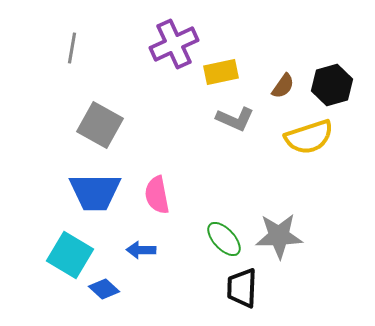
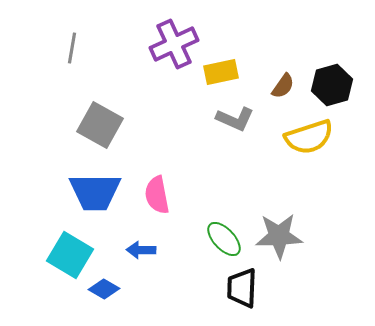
blue diamond: rotated 12 degrees counterclockwise
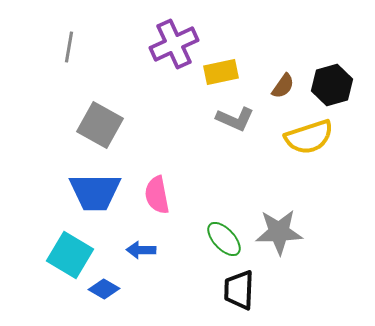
gray line: moved 3 px left, 1 px up
gray star: moved 4 px up
black trapezoid: moved 3 px left, 2 px down
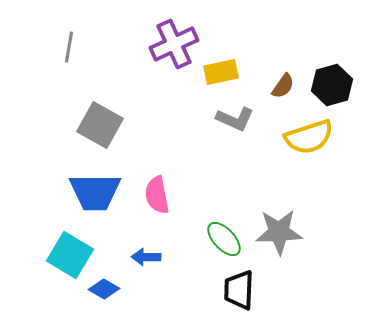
blue arrow: moved 5 px right, 7 px down
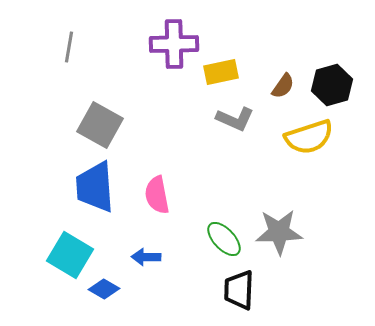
purple cross: rotated 24 degrees clockwise
blue trapezoid: moved 5 px up; rotated 86 degrees clockwise
